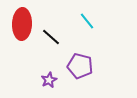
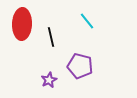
black line: rotated 36 degrees clockwise
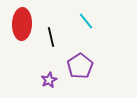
cyan line: moved 1 px left
purple pentagon: rotated 25 degrees clockwise
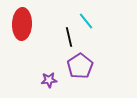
black line: moved 18 px right
purple star: rotated 21 degrees clockwise
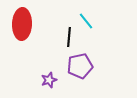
black line: rotated 18 degrees clockwise
purple pentagon: rotated 20 degrees clockwise
purple star: rotated 14 degrees counterclockwise
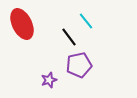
red ellipse: rotated 28 degrees counterclockwise
black line: rotated 42 degrees counterclockwise
purple pentagon: moved 1 px left, 1 px up
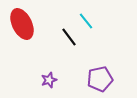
purple pentagon: moved 21 px right, 14 px down
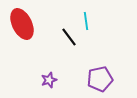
cyan line: rotated 30 degrees clockwise
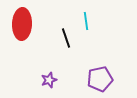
red ellipse: rotated 28 degrees clockwise
black line: moved 3 px left, 1 px down; rotated 18 degrees clockwise
